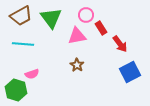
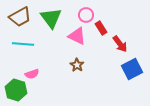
brown trapezoid: moved 1 px left, 1 px down
pink triangle: rotated 36 degrees clockwise
blue square: moved 2 px right, 3 px up
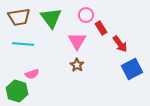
brown trapezoid: moved 1 px left; rotated 20 degrees clockwise
pink triangle: moved 5 px down; rotated 36 degrees clockwise
green hexagon: moved 1 px right, 1 px down
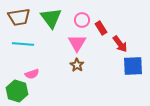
pink circle: moved 4 px left, 5 px down
pink triangle: moved 2 px down
blue square: moved 1 px right, 3 px up; rotated 25 degrees clockwise
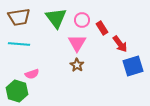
green triangle: moved 5 px right
red rectangle: moved 1 px right
cyan line: moved 4 px left
blue square: rotated 15 degrees counterclockwise
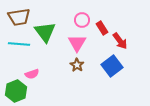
green triangle: moved 11 px left, 14 px down
red arrow: moved 3 px up
blue square: moved 21 px left; rotated 20 degrees counterclockwise
green hexagon: moved 1 px left; rotated 20 degrees clockwise
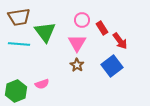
pink semicircle: moved 10 px right, 10 px down
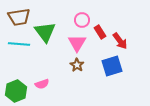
red rectangle: moved 2 px left, 4 px down
blue square: rotated 20 degrees clockwise
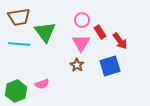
pink triangle: moved 4 px right
blue square: moved 2 px left
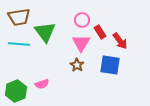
blue square: moved 1 px up; rotated 25 degrees clockwise
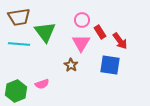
brown star: moved 6 px left
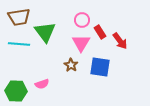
blue square: moved 10 px left, 2 px down
green hexagon: rotated 25 degrees clockwise
